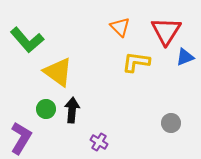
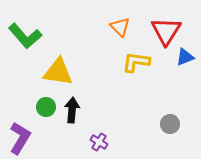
green L-shape: moved 2 px left, 4 px up
yellow triangle: rotated 28 degrees counterclockwise
green circle: moved 2 px up
gray circle: moved 1 px left, 1 px down
purple L-shape: moved 1 px left
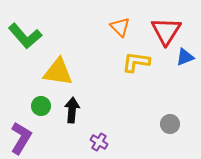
green circle: moved 5 px left, 1 px up
purple L-shape: moved 1 px right
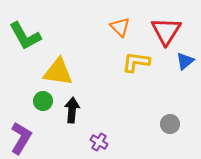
green L-shape: rotated 12 degrees clockwise
blue triangle: moved 4 px down; rotated 18 degrees counterclockwise
green circle: moved 2 px right, 5 px up
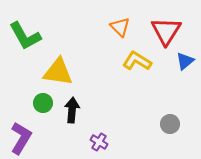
yellow L-shape: moved 1 px right, 1 px up; rotated 24 degrees clockwise
green circle: moved 2 px down
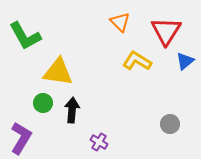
orange triangle: moved 5 px up
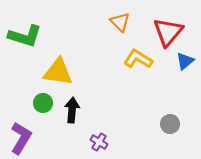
red triangle: moved 2 px right, 1 px down; rotated 8 degrees clockwise
green L-shape: rotated 44 degrees counterclockwise
yellow L-shape: moved 1 px right, 2 px up
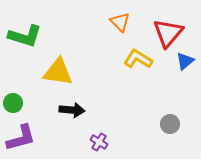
red triangle: moved 1 px down
green circle: moved 30 px left
black arrow: rotated 90 degrees clockwise
purple L-shape: rotated 44 degrees clockwise
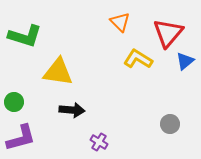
green circle: moved 1 px right, 1 px up
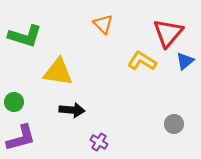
orange triangle: moved 17 px left, 2 px down
yellow L-shape: moved 4 px right, 2 px down
gray circle: moved 4 px right
